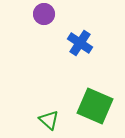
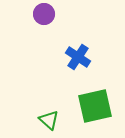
blue cross: moved 2 px left, 14 px down
green square: rotated 36 degrees counterclockwise
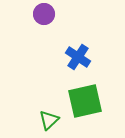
green square: moved 10 px left, 5 px up
green triangle: rotated 35 degrees clockwise
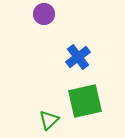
blue cross: rotated 20 degrees clockwise
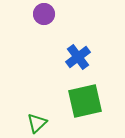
green triangle: moved 12 px left, 3 px down
